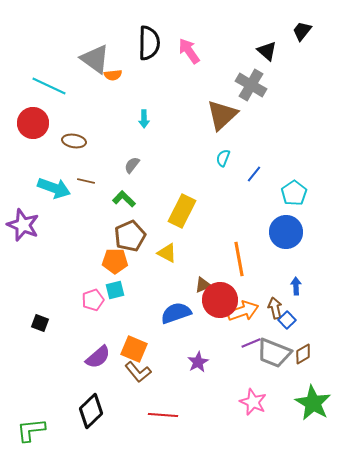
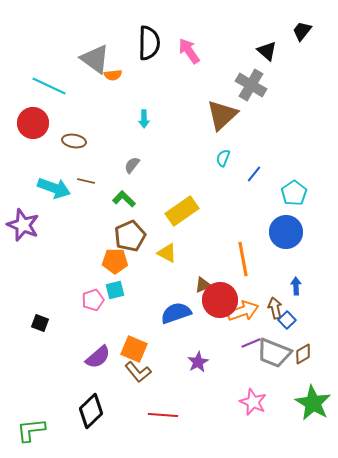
yellow rectangle at (182, 211): rotated 28 degrees clockwise
orange line at (239, 259): moved 4 px right
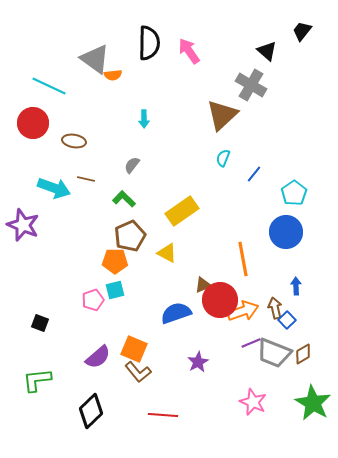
brown line at (86, 181): moved 2 px up
green L-shape at (31, 430): moved 6 px right, 50 px up
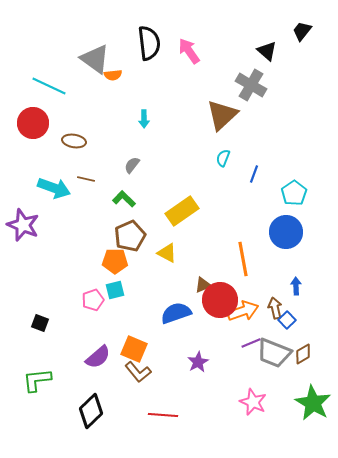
black semicircle at (149, 43): rotated 8 degrees counterclockwise
blue line at (254, 174): rotated 18 degrees counterclockwise
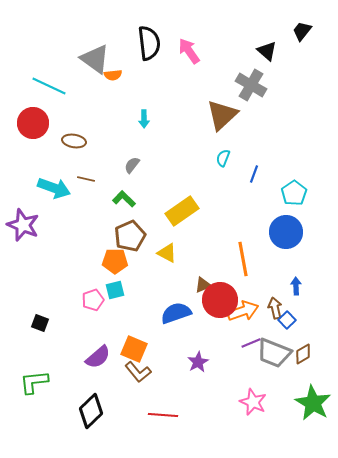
green L-shape at (37, 380): moved 3 px left, 2 px down
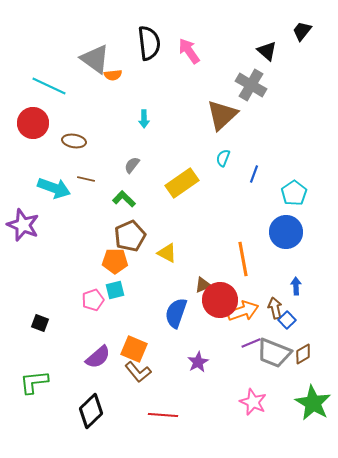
yellow rectangle at (182, 211): moved 28 px up
blue semicircle at (176, 313): rotated 52 degrees counterclockwise
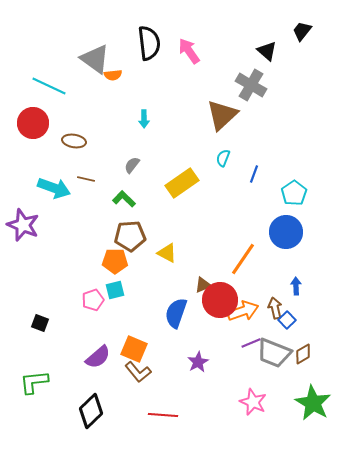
brown pentagon at (130, 236): rotated 20 degrees clockwise
orange line at (243, 259): rotated 44 degrees clockwise
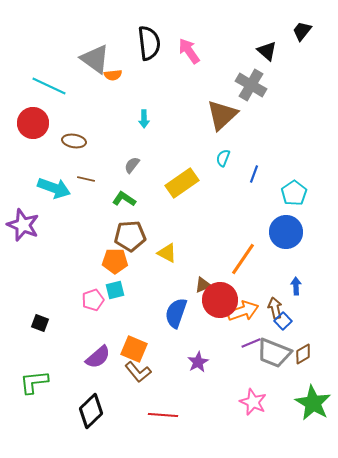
green L-shape at (124, 199): rotated 10 degrees counterclockwise
blue square at (287, 320): moved 4 px left, 1 px down
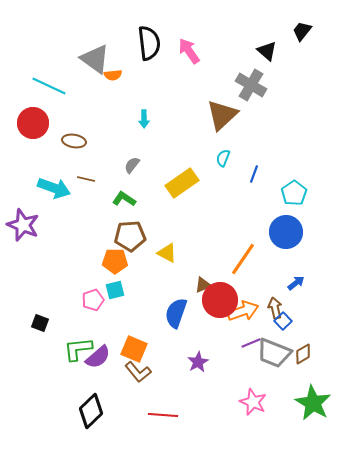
blue arrow at (296, 286): moved 3 px up; rotated 54 degrees clockwise
green L-shape at (34, 382): moved 44 px right, 33 px up
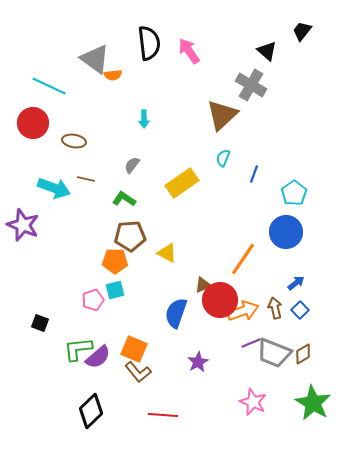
blue square at (283, 321): moved 17 px right, 11 px up
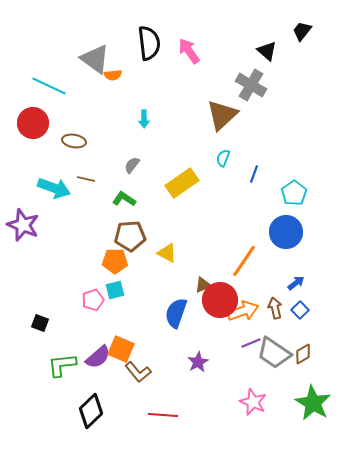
orange line at (243, 259): moved 1 px right, 2 px down
green L-shape at (78, 349): moved 16 px left, 16 px down
orange square at (134, 349): moved 13 px left
gray trapezoid at (274, 353): rotated 12 degrees clockwise
